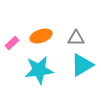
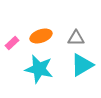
cyan star: moved 1 px up; rotated 20 degrees clockwise
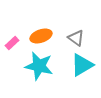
gray triangle: rotated 36 degrees clockwise
cyan star: moved 3 px up
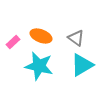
orange ellipse: rotated 40 degrees clockwise
pink rectangle: moved 1 px right, 1 px up
